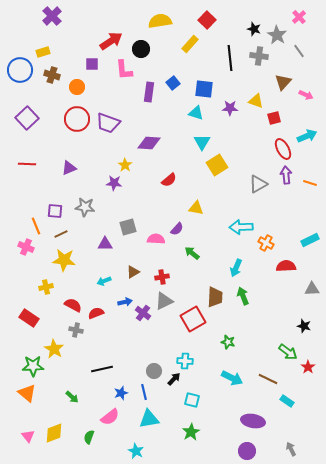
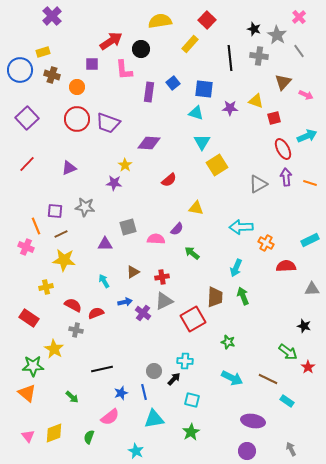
red line at (27, 164): rotated 48 degrees counterclockwise
purple arrow at (286, 175): moved 2 px down
cyan arrow at (104, 281): rotated 80 degrees clockwise
cyan triangle at (149, 419): moved 5 px right
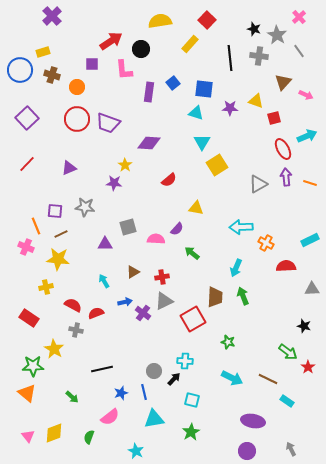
yellow star at (64, 260): moved 6 px left, 1 px up
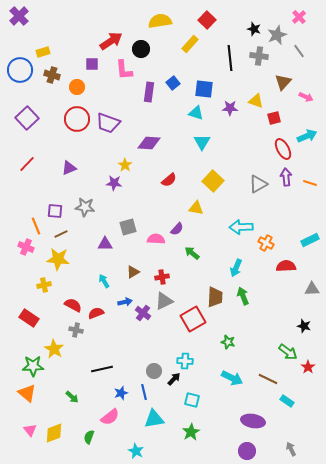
purple cross at (52, 16): moved 33 px left
gray star at (277, 35): rotated 18 degrees clockwise
pink arrow at (306, 95): moved 2 px down
yellow square at (217, 165): moved 4 px left, 16 px down; rotated 15 degrees counterclockwise
yellow cross at (46, 287): moved 2 px left, 2 px up
pink triangle at (28, 436): moved 2 px right, 6 px up
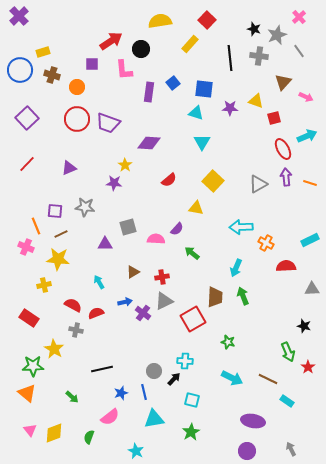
cyan arrow at (104, 281): moved 5 px left, 1 px down
green arrow at (288, 352): rotated 30 degrees clockwise
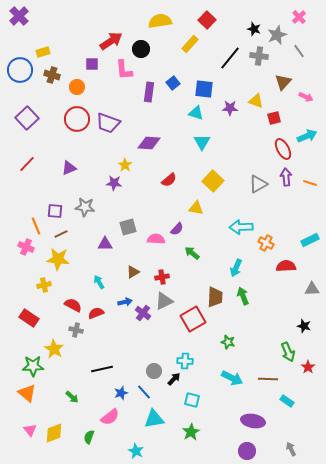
black line at (230, 58): rotated 45 degrees clockwise
brown line at (268, 379): rotated 24 degrees counterclockwise
blue line at (144, 392): rotated 28 degrees counterclockwise
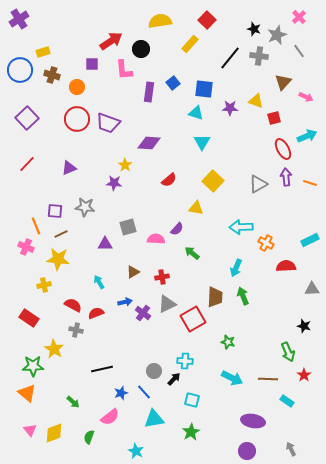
purple cross at (19, 16): moved 3 px down; rotated 12 degrees clockwise
gray triangle at (164, 301): moved 3 px right, 3 px down
red star at (308, 367): moved 4 px left, 8 px down
green arrow at (72, 397): moved 1 px right, 5 px down
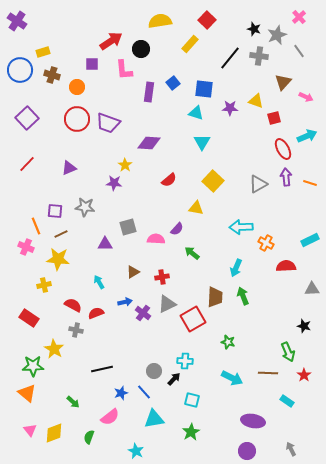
purple cross at (19, 19): moved 2 px left, 2 px down; rotated 24 degrees counterclockwise
brown line at (268, 379): moved 6 px up
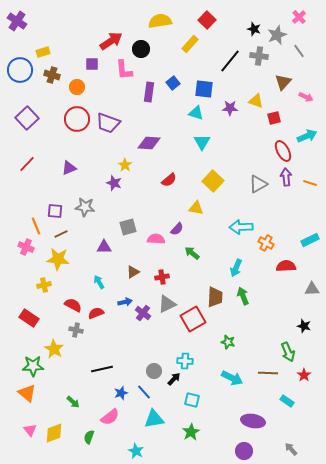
black line at (230, 58): moved 3 px down
red ellipse at (283, 149): moved 2 px down
purple star at (114, 183): rotated 14 degrees clockwise
purple triangle at (105, 244): moved 1 px left, 3 px down
gray arrow at (291, 449): rotated 16 degrees counterclockwise
purple circle at (247, 451): moved 3 px left
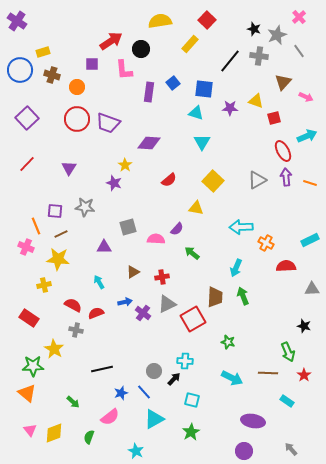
purple triangle at (69, 168): rotated 35 degrees counterclockwise
gray triangle at (258, 184): moved 1 px left, 4 px up
cyan triangle at (154, 419): rotated 20 degrees counterclockwise
